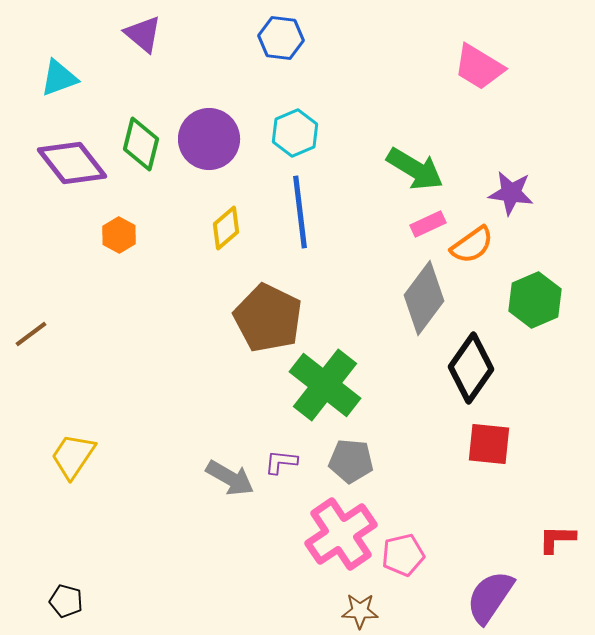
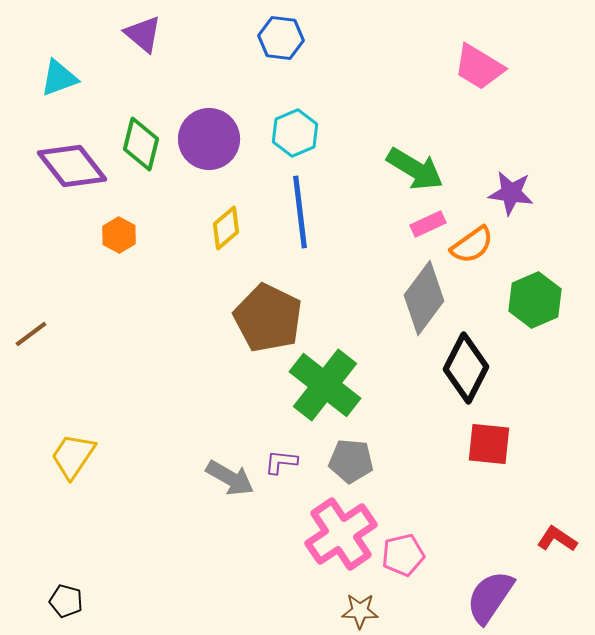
purple diamond: moved 3 px down
black diamond: moved 5 px left; rotated 8 degrees counterclockwise
red L-shape: rotated 33 degrees clockwise
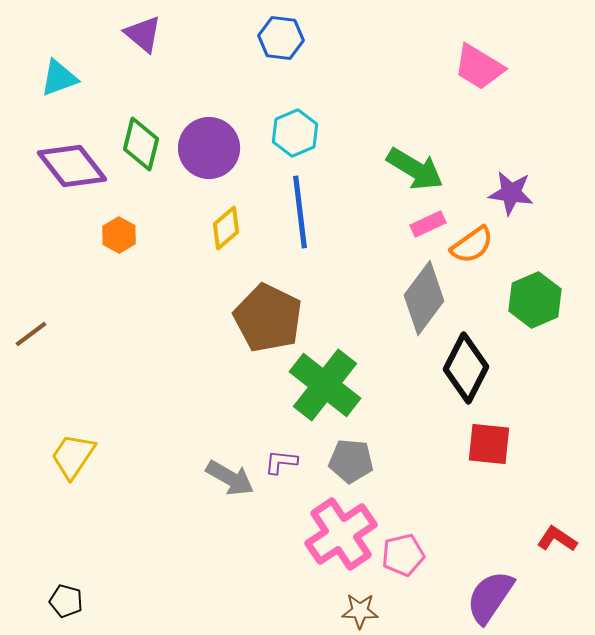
purple circle: moved 9 px down
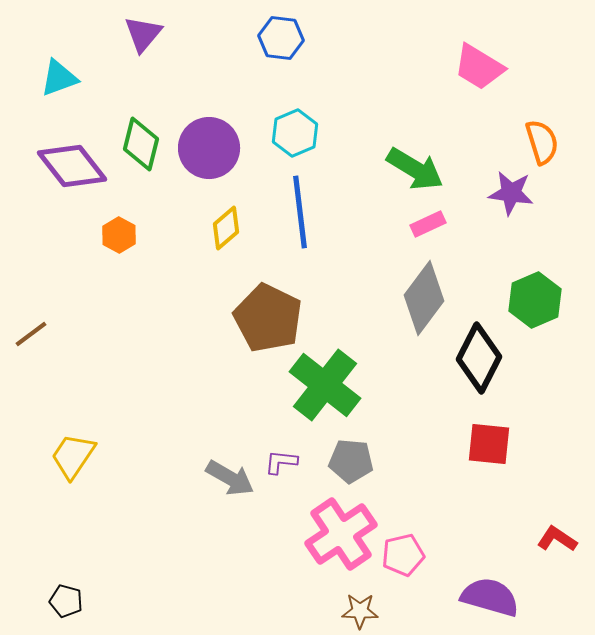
purple triangle: rotated 30 degrees clockwise
orange semicircle: moved 70 px right, 103 px up; rotated 72 degrees counterclockwise
black diamond: moved 13 px right, 10 px up
purple semicircle: rotated 72 degrees clockwise
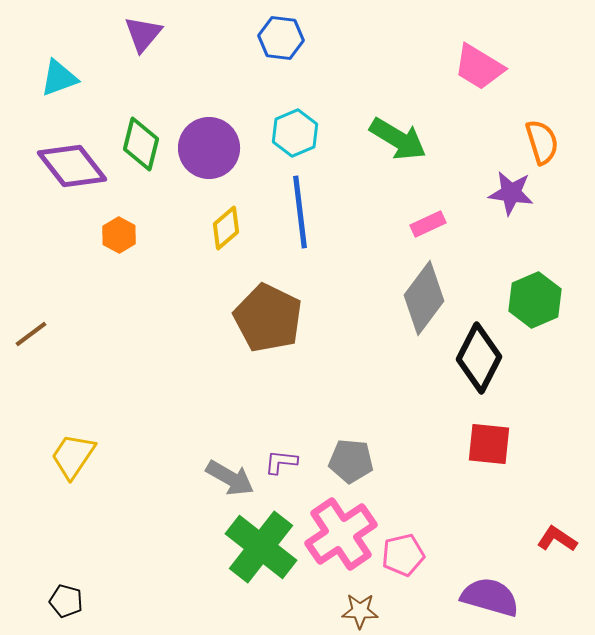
green arrow: moved 17 px left, 30 px up
green cross: moved 64 px left, 162 px down
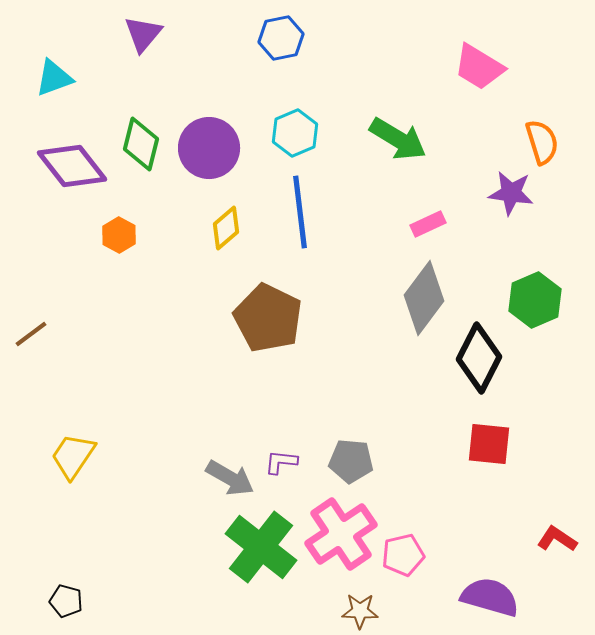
blue hexagon: rotated 18 degrees counterclockwise
cyan triangle: moved 5 px left
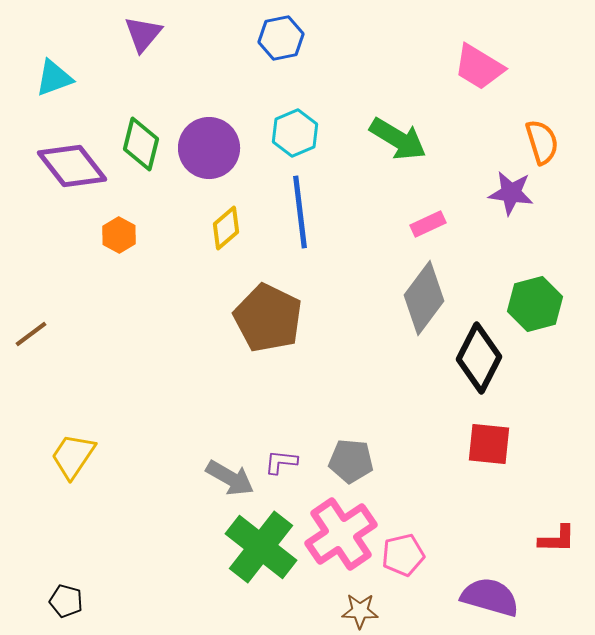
green hexagon: moved 4 px down; rotated 8 degrees clockwise
red L-shape: rotated 147 degrees clockwise
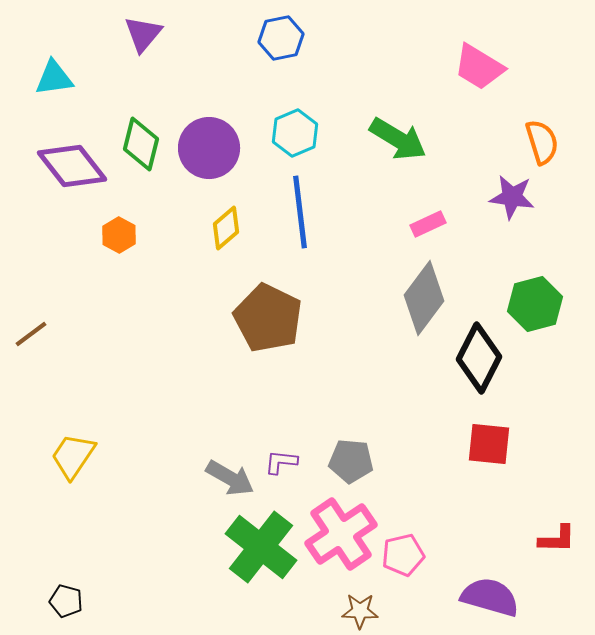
cyan triangle: rotated 12 degrees clockwise
purple star: moved 1 px right, 4 px down
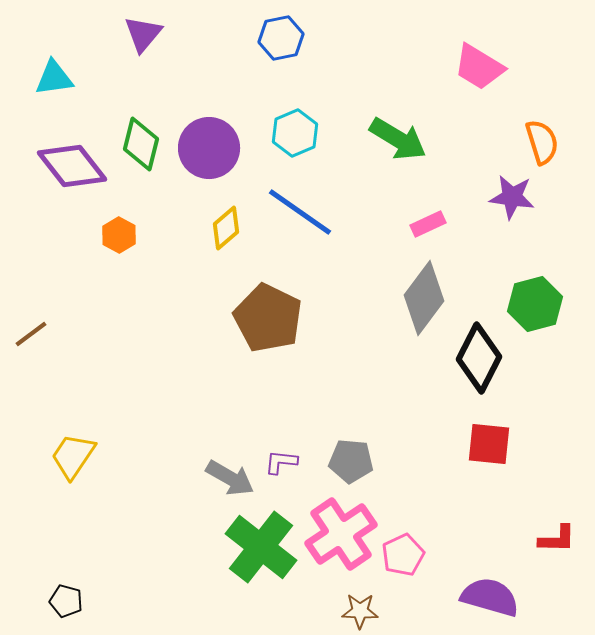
blue line: rotated 48 degrees counterclockwise
pink pentagon: rotated 12 degrees counterclockwise
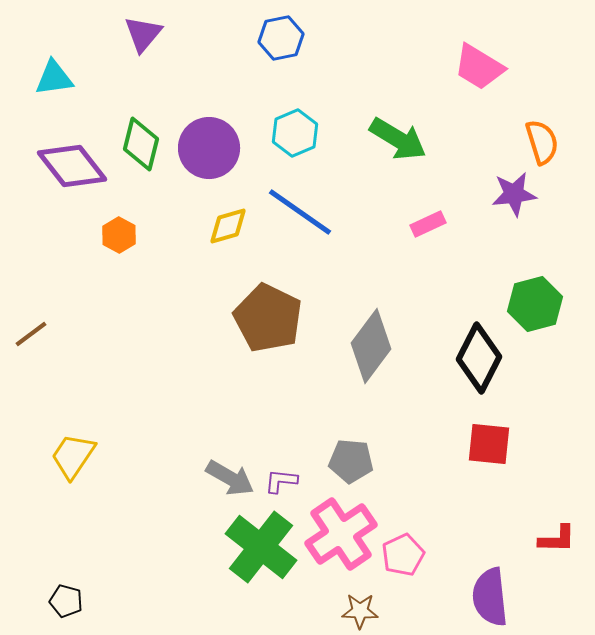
purple star: moved 2 px right, 3 px up; rotated 15 degrees counterclockwise
yellow diamond: moved 2 px right, 2 px up; rotated 24 degrees clockwise
gray diamond: moved 53 px left, 48 px down
purple L-shape: moved 19 px down
purple semicircle: rotated 112 degrees counterclockwise
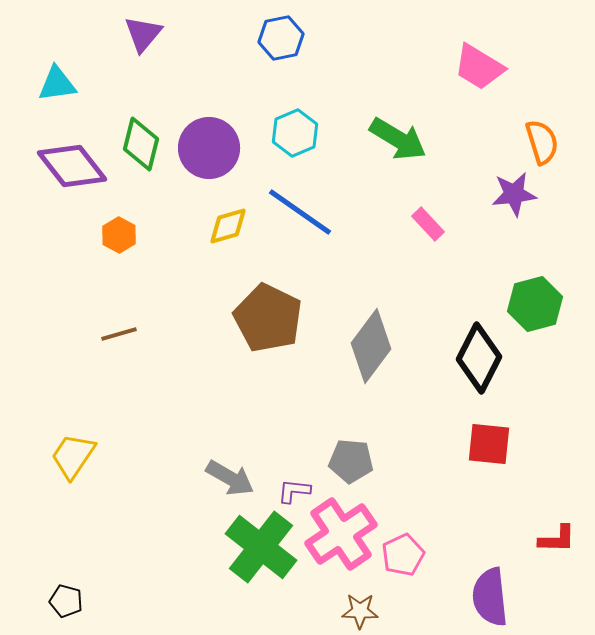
cyan triangle: moved 3 px right, 6 px down
pink rectangle: rotated 72 degrees clockwise
brown line: moved 88 px right; rotated 21 degrees clockwise
purple L-shape: moved 13 px right, 10 px down
